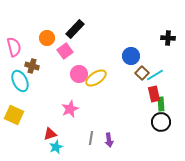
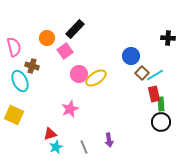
gray line: moved 7 px left, 9 px down; rotated 32 degrees counterclockwise
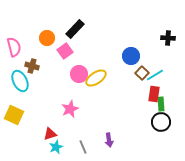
red rectangle: rotated 21 degrees clockwise
gray line: moved 1 px left
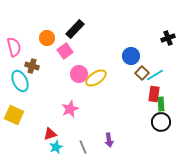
black cross: rotated 24 degrees counterclockwise
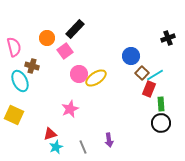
red rectangle: moved 5 px left, 5 px up; rotated 14 degrees clockwise
black circle: moved 1 px down
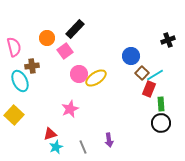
black cross: moved 2 px down
brown cross: rotated 24 degrees counterclockwise
yellow square: rotated 18 degrees clockwise
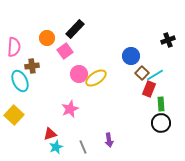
pink semicircle: rotated 18 degrees clockwise
